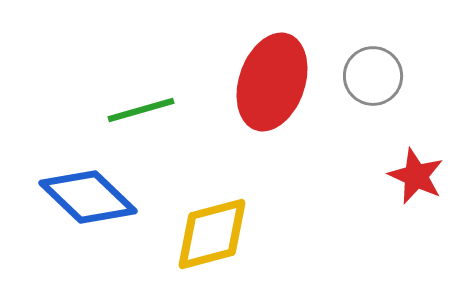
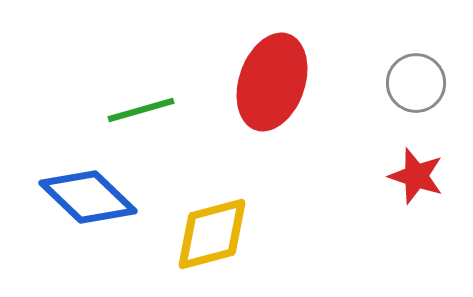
gray circle: moved 43 px right, 7 px down
red star: rotated 6 degrees counterclockwise
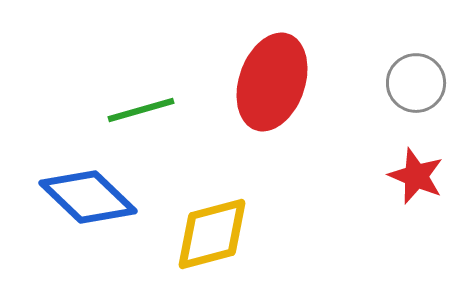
red star: rotated 4 degrees clockwise
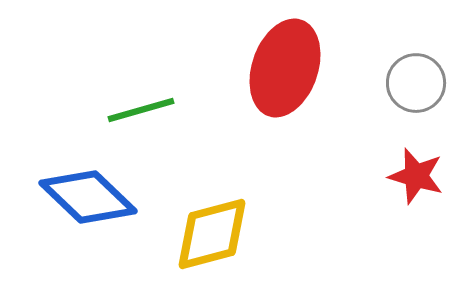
red ellipse: moved 13 px right, 14 px up
red star: rotated 6 degrees counterclockwise
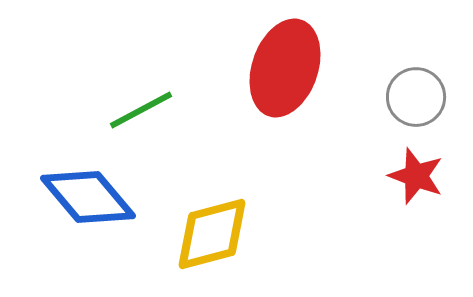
gray circle: moved 14 px down
green line: rotated 12 degrees counterclockwise
red star: rotated 4 degrees clockwise
blue diamond: rotated 6 degrees clockwise
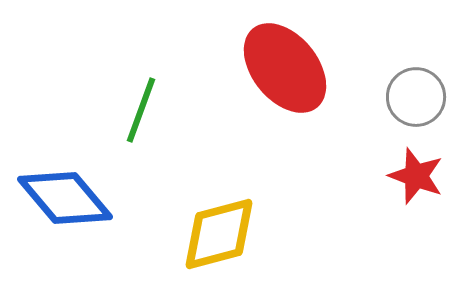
red ellipse: rotated 58 degrees counterclockwise
green line: rotated 42 degrees counterclockwise
blue diamond: moved 23 px left, 1 px down
yellow diamond: moved 7 px right
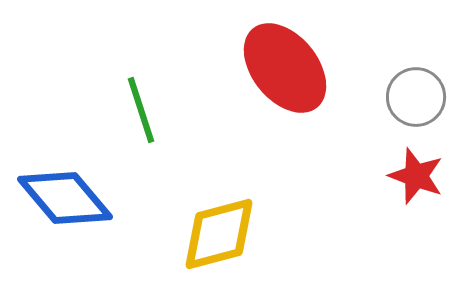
green line: rotated 38 degrees counterclockwise
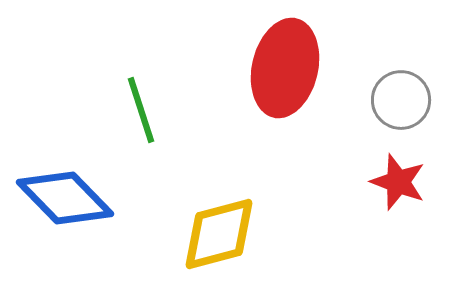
red ellipse: rotated 52 degrees clockwise
gray circle: moved 15 px left, 3 px down
red star: moved 18 px left, 6 px down
blue diamond: rotated 4 degrees counterclockwise
